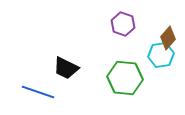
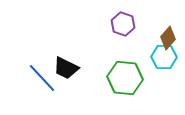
cyan hexagon: moved 3 px right, 2 px down; rotated 10 degrees clockwise
blue line: moved 4 px right, 14 px up; rotated 28 degrees clockwise
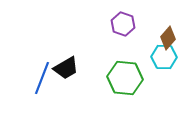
black trapezoid: rotated 56 degrees counterclockwise
blue line: rotated 64 degrees clockwise
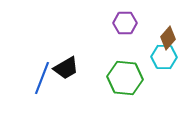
purple hexagon: moved 2 px right, 1 px up; rotated 20 degrees counterclockwise
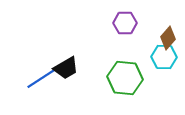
blue line: rotated 36 degrees clockwise
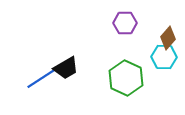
green hexagon: moved 1 px right; rotated 20 degrees clockwise
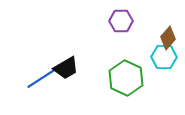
purple hexagon: moved 4 px left, 2 px up
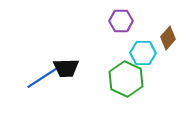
cyan hexagon: moved 21 px left, 4 px up
black trapezoid: rotated 28 degrees clockwise
green hexagon: moved 1 px down
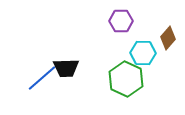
blue line: rotated 8 degrees counterclockwise
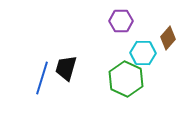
black trapezoid: rotated 108 degrees clockwise
blue line: rotated 32 degrees counterclockwise
